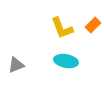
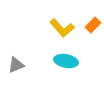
yellow L-shape: rotated 20 degrees counterclockwise
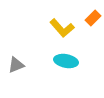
orange rectangle: moved 7 px up
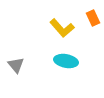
orange rectangle: rotated 70 degrees counterclockwise
gray triangle: rotated 48 degrees counterclockwise
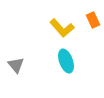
orange rectangle: moved 2 px down
cyan ellipse: rotated 60 degrees clockwise
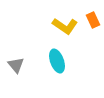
yellow L-shape: moved 3 px right, 2 px up; rotated 15 degrees counterclockwise
cyan ellipse: moved 9 px left
